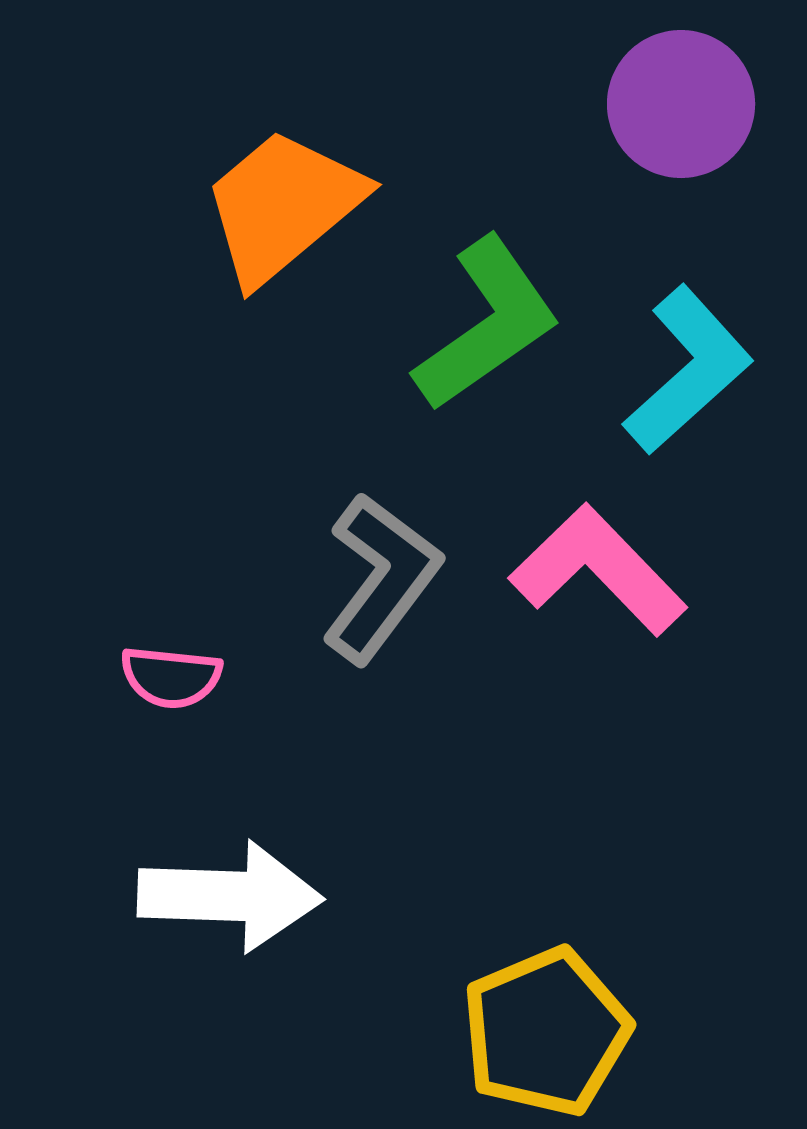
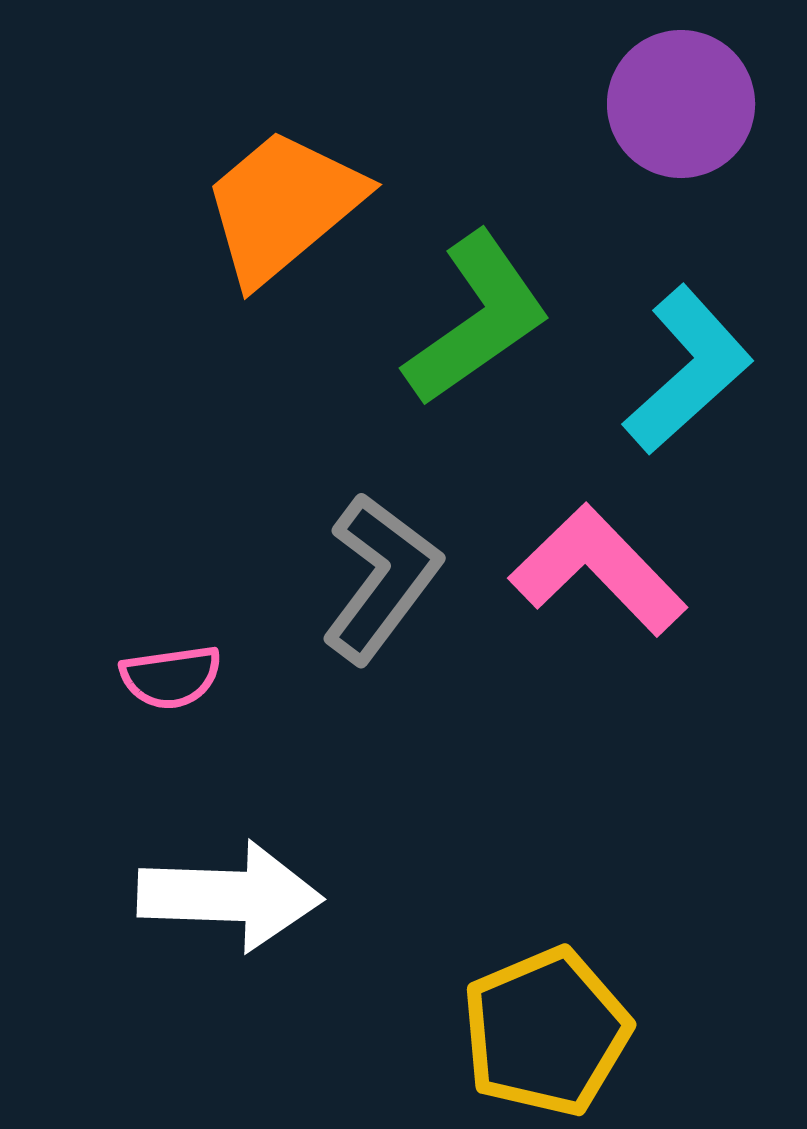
green L-shape: moved 10 px left, 5 px up
pink semicircle: rotated 14 degrees counterclockwise
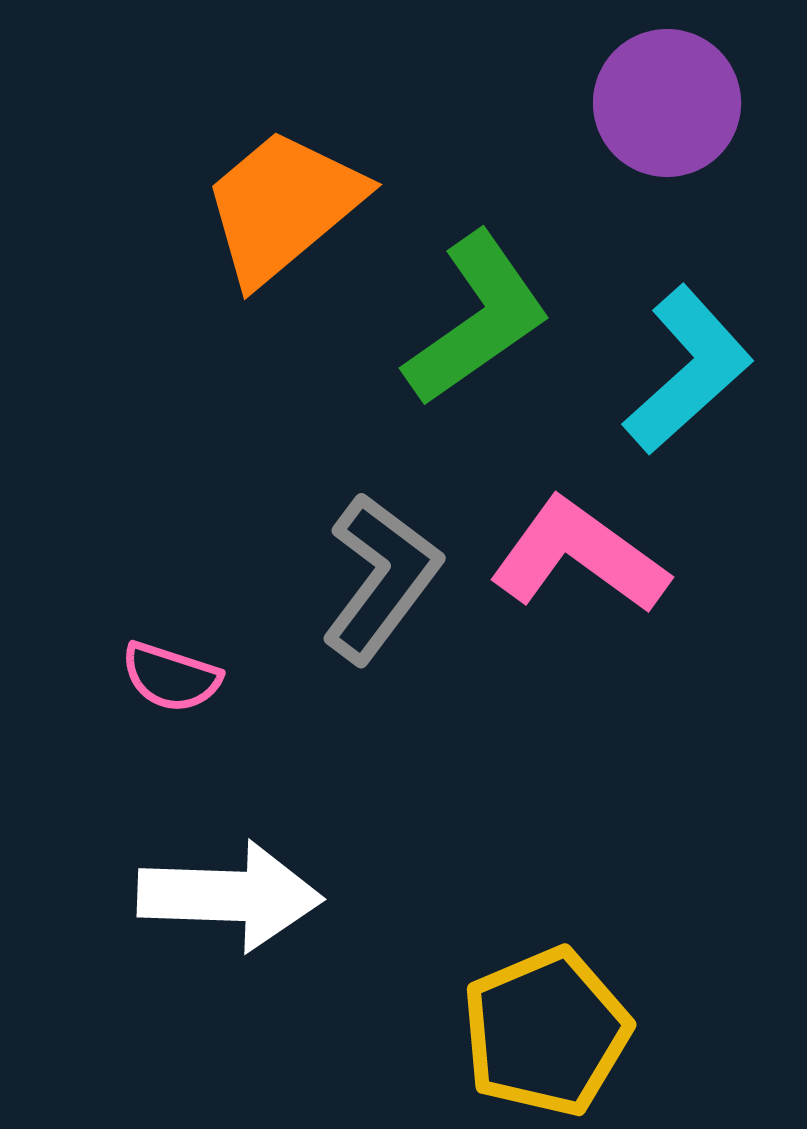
purple circle: moved 14 px left, 1 px up
pink L-shape: moved 19 px left, 14 px up; rotated 10 degrees counterclockwise
pink semicircle: rotated 26 degrees clockwise
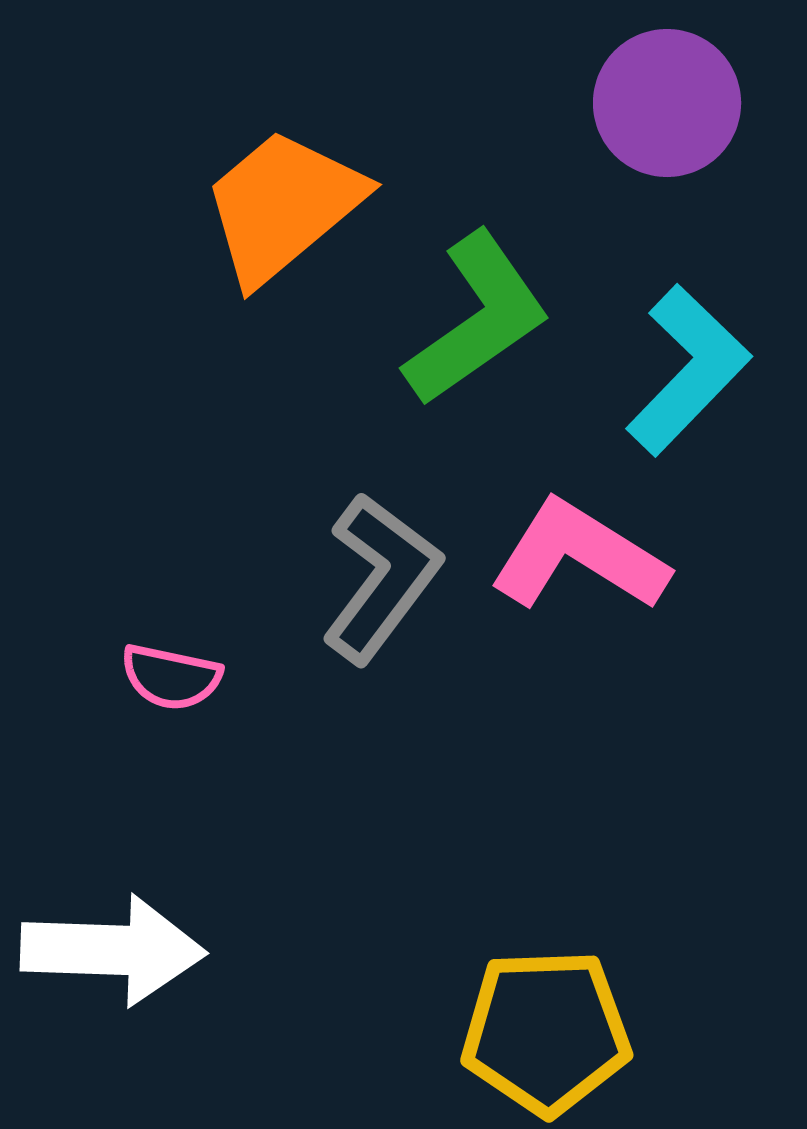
cyan L-shape: rotated 4 degrees counterclockwise
pink L-shape: rotated 4 degrees counterclockwise
pink semicircle: rotated 6 degrees counterclockwise
white arrow: moved 117 px left, 54 px down
yellow pentagon: rotated 21 degrees clockwise
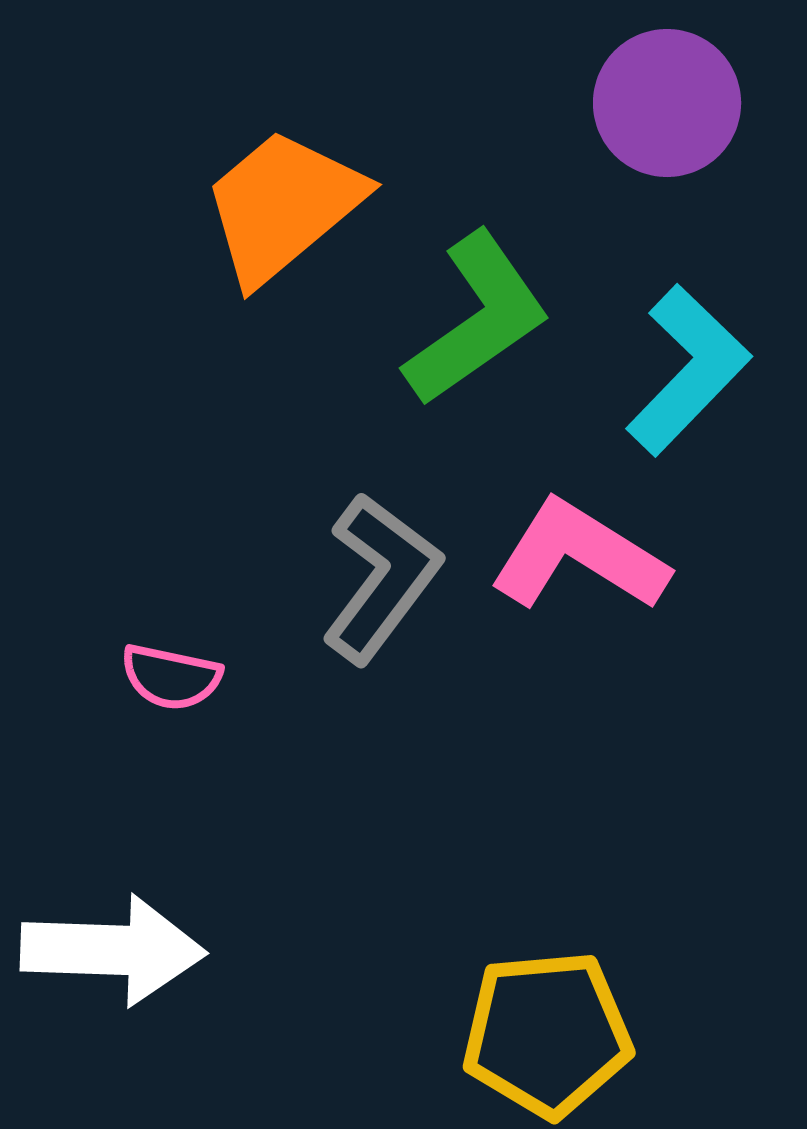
yellow pentagon: moved 1 px right, 2 px down; rotated 3 degrees counterclockwise
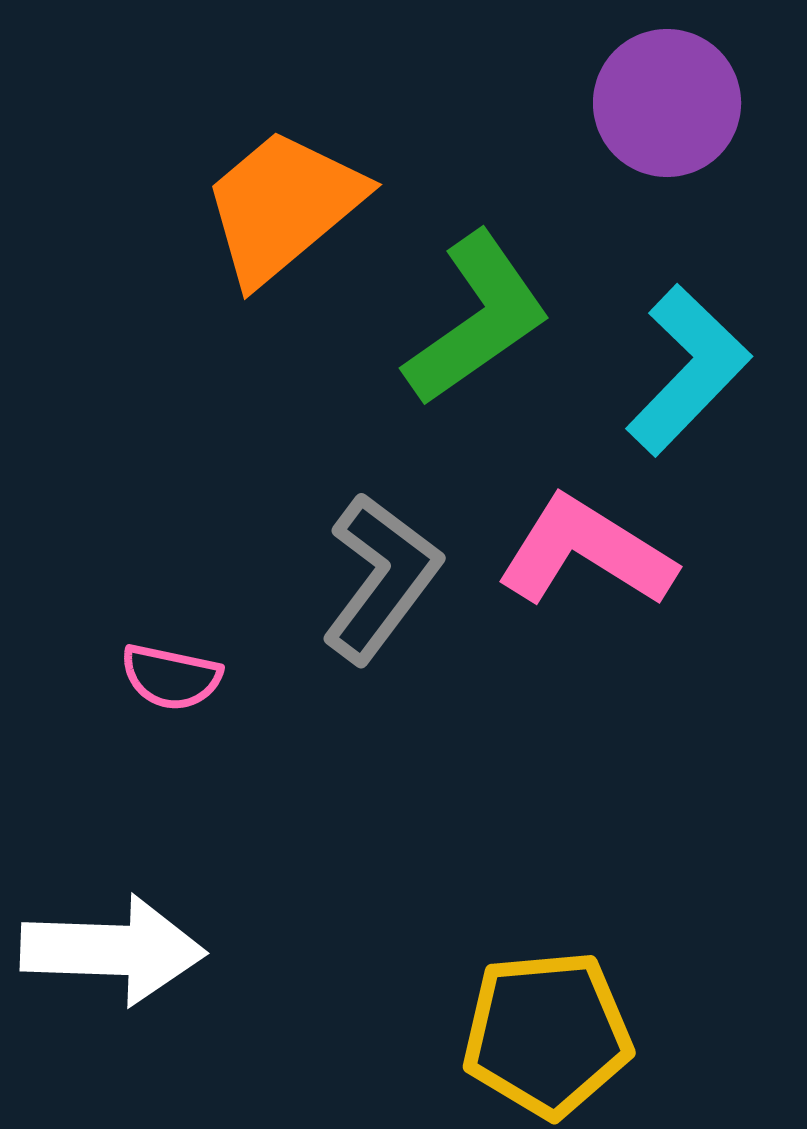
pink L-shape: moved 7 px right, 4 px up
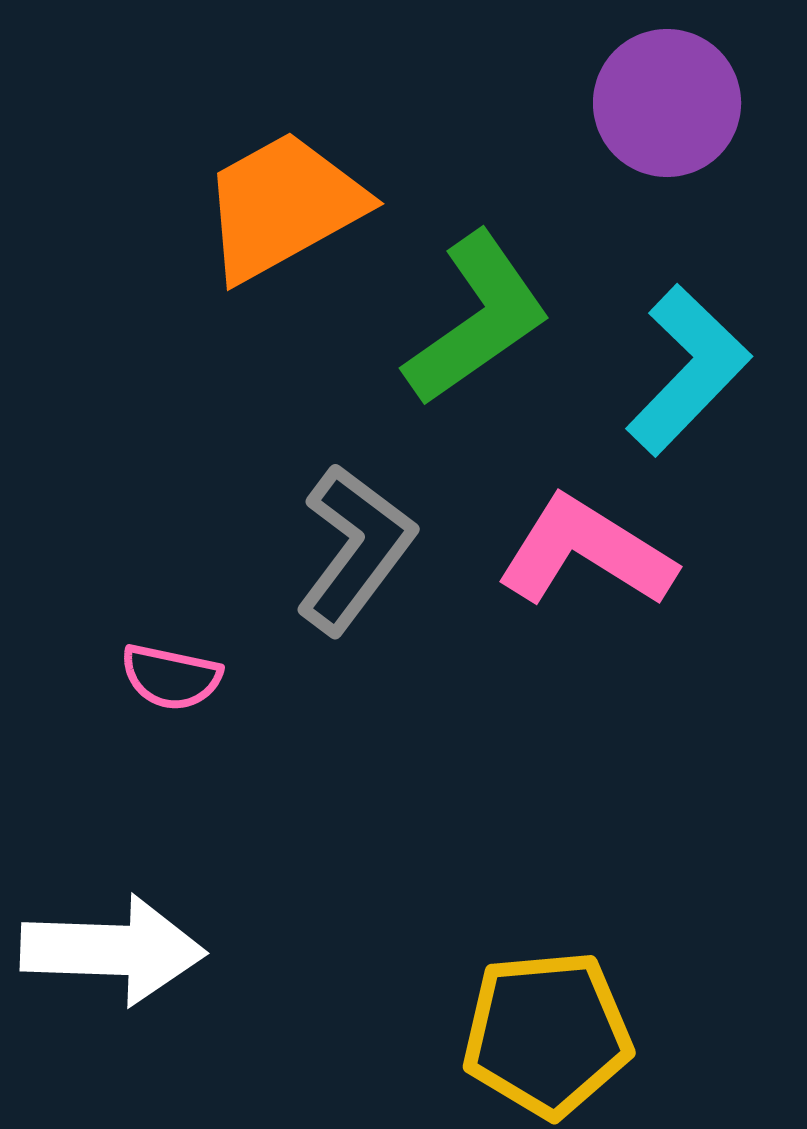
orange trapezoid: rotated 11 degrees clockwise
gray L-shape: moved 26 px left, 29 px up
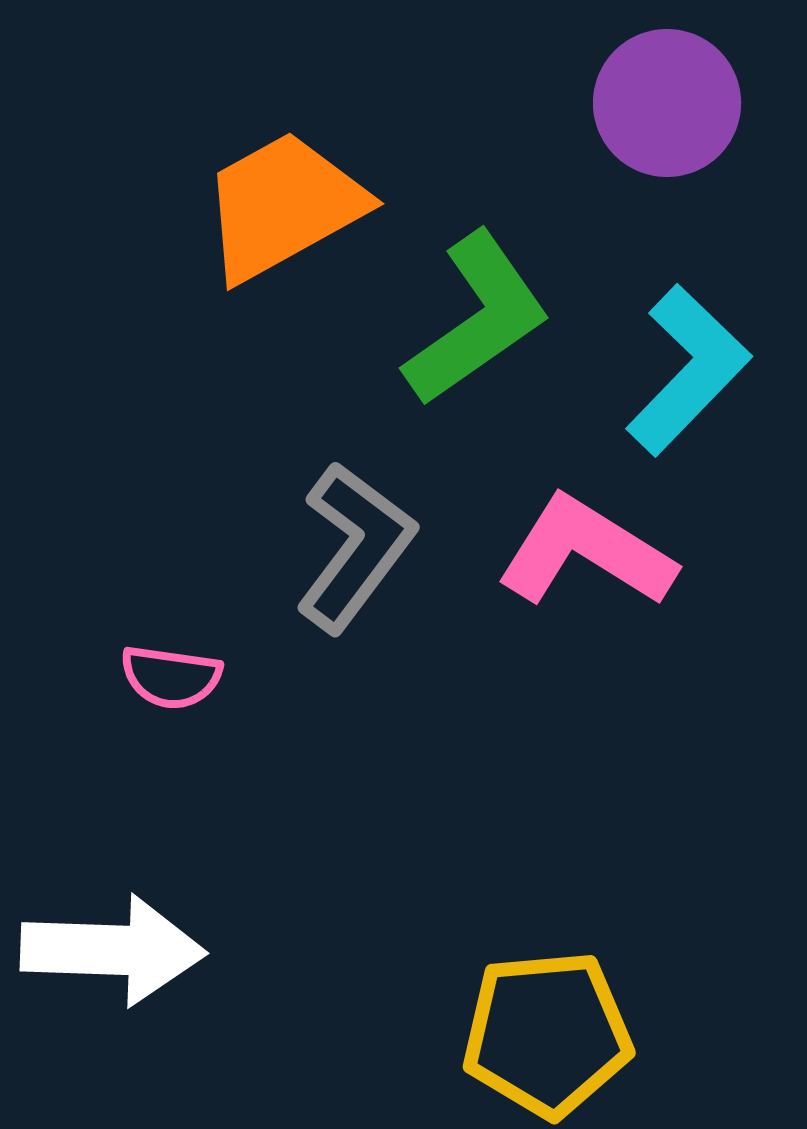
gray L-shape: moved 2 px up
pink semicircle: rotated 4 degrees counterclockwise
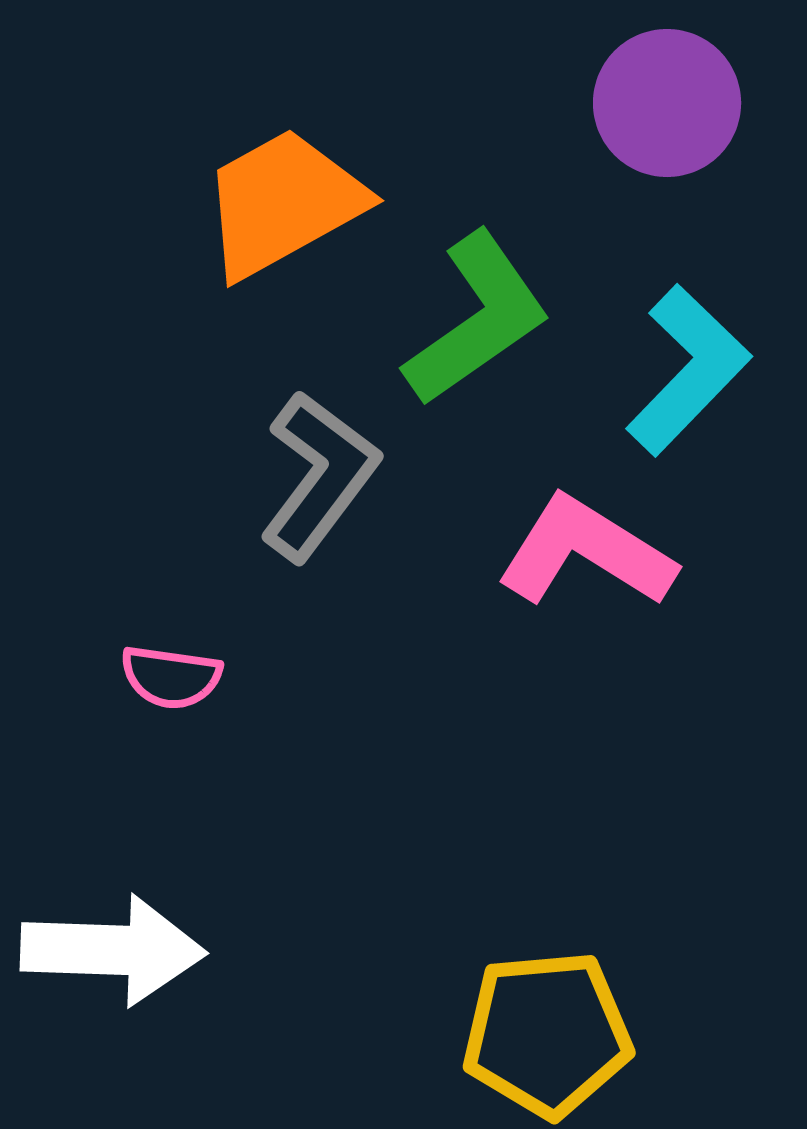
orange trapezoid: moved 3 px up
gray L-shape: moved 36 px left, 71 px up
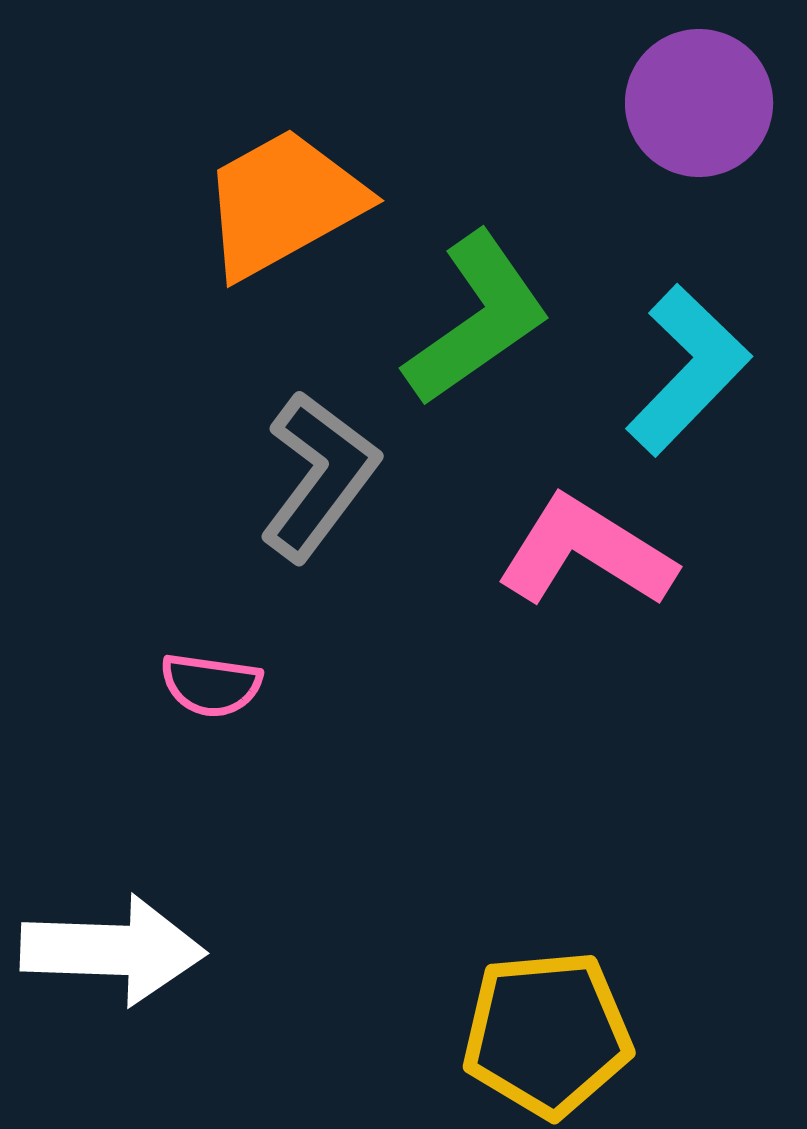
purple circle: moved 32 px right
pink semicircle: moved 40 px right, 8 px down
